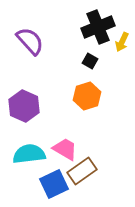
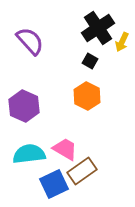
black cross: moved 1 px down; rotated 12 degrees counterclockwise
orange hexagon: rotated 16 degrees counterclockwise
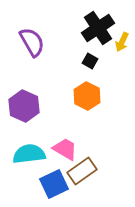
purple semicircle: moved 2 px right, 1 px down; rotated 12 degrees clockwise
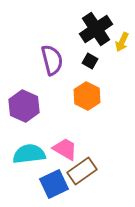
black cross: moved 2 px left, 1 px down
purple semicircle: moved 20 px right, 18 px down; rotated 16 degrees clockwise
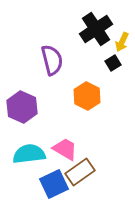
black square: moved 23 px right, 2 px down; rotated 28 degrees clockwise
purple hexagon: moved 2 px left, 1 px down
brown rectangle: moved 2 px left, 1 px down
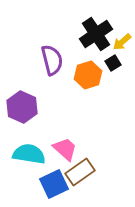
black cross: moved 5 px down
yellow arrow: rotated 24 degrees clockwise
orange hexagon: moved 1 px right, 21 px up; rotated 16 degrees clockwise
pink trapezoid: rotated 12 degrees clockwise
cyan semicircle: rotated 16 degrees clockwise
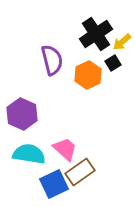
orange hexagon: rotated 8 degrees counterclockwise
purple hexagon: moved 7 px down
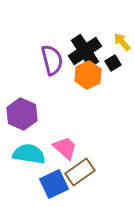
black cross: moved 11 px left, 17 px down
yellow arrow: rotated 90 degrees clockwise
pink trapezoid: moved 1 px up
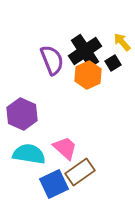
purple semicircle: rotated 8 degrees counterclockwise
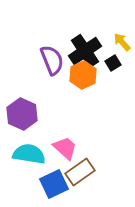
orange hexagon: moved 5 px left
